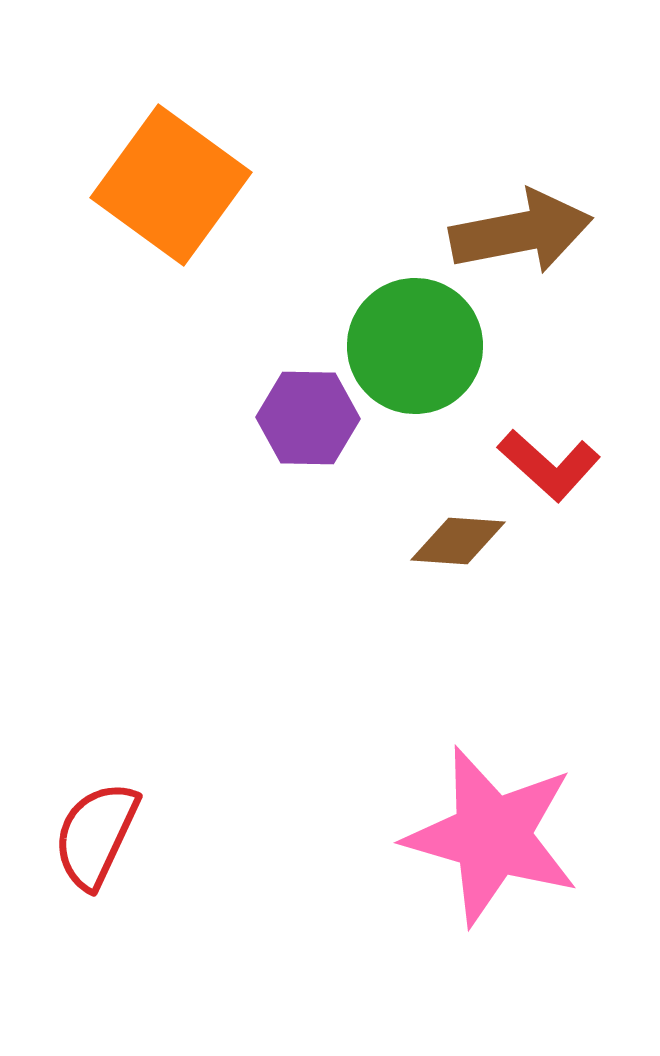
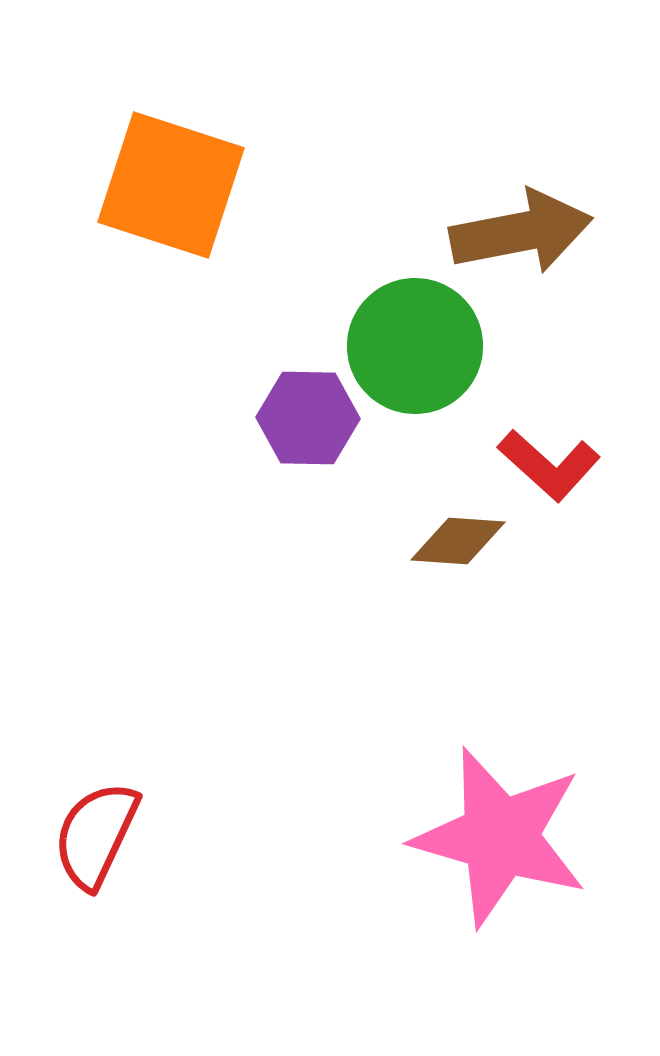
orange square: rotated 18 degrees counterclockwise
pink star: moved 8 px right, 1 px down
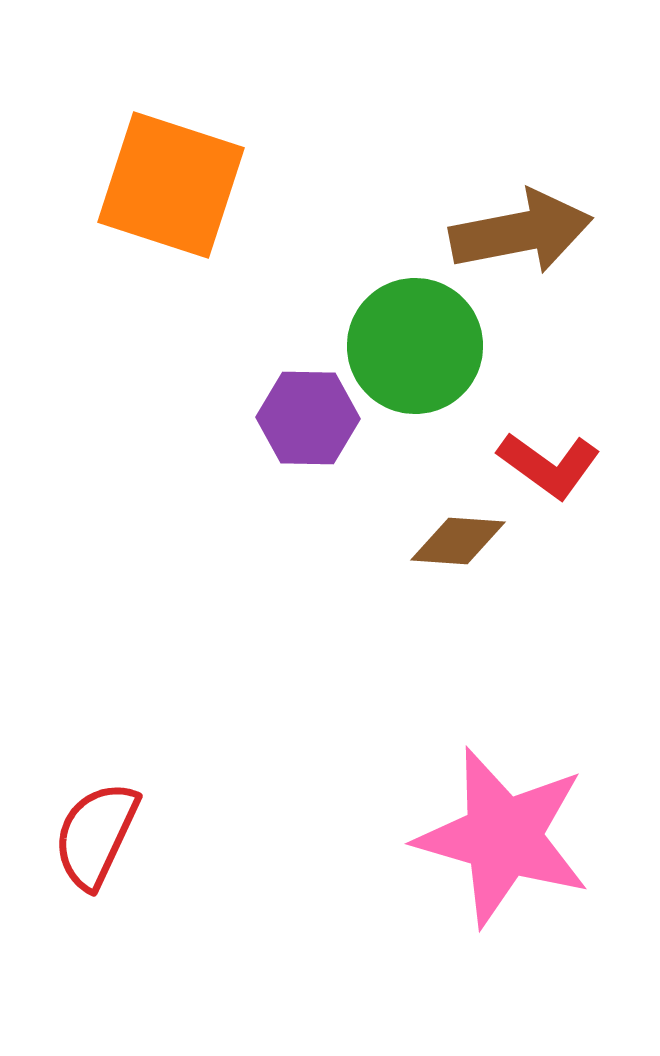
red L-shape: rotated 6 degrees counterclockwise
pink star: moved 3 px right
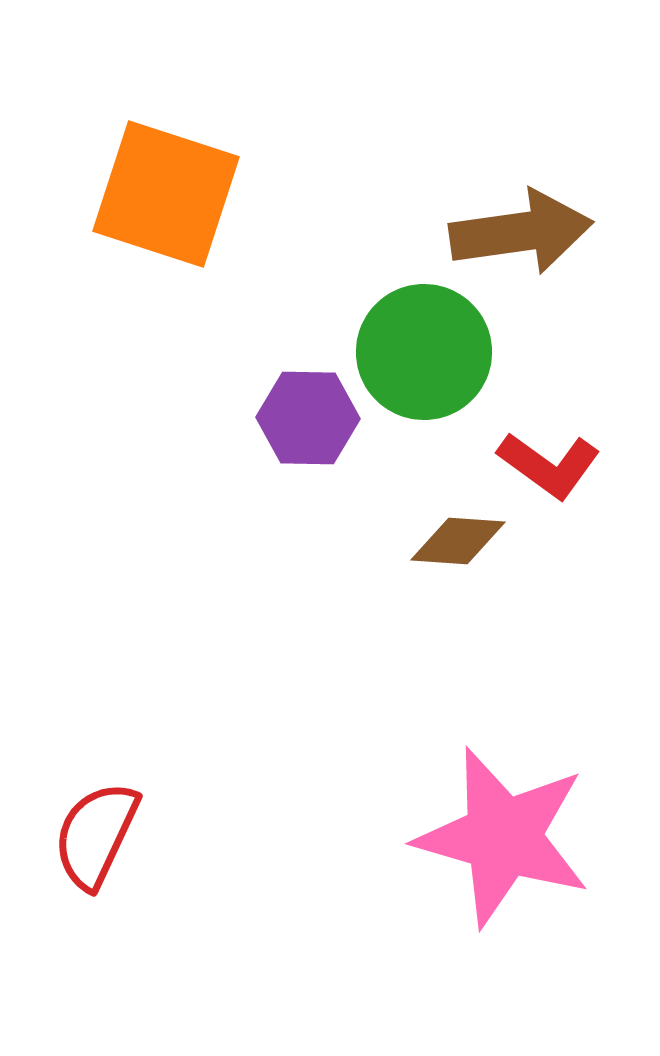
orange square: moved 5 px left, 9 px down
brown arrow: rotated 3 degrees clockwise
green circle: moved 9 px right, 6 px down
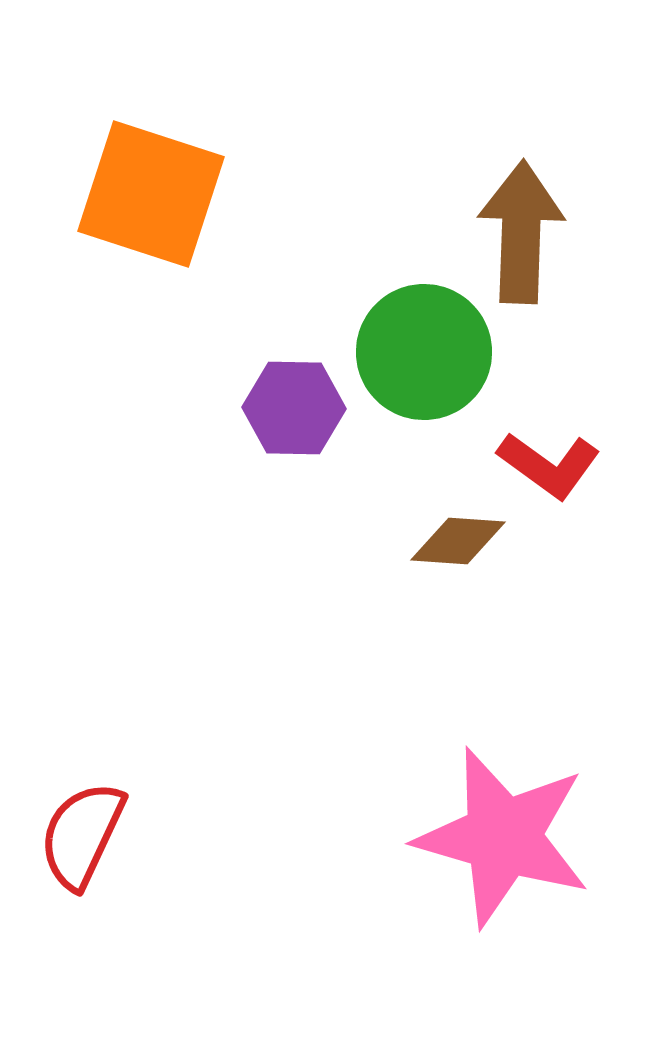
orange square: moved 15 px left
brown arrow: rotated 80 degrees counterclockwise
purple hexagon: moved 14 px left, 10 px up
red semicircle: moved 14 px left
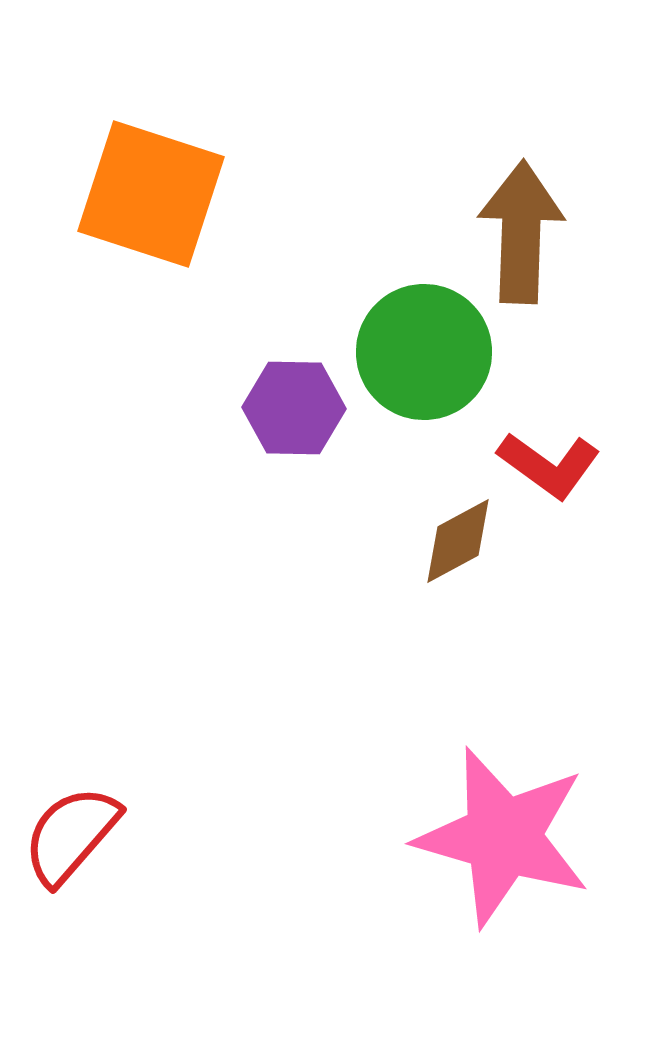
brown diamond: rotated 32 degrees counterclockwise
red semicircle: moved 11 px left; rotated 16 degrees clockwise
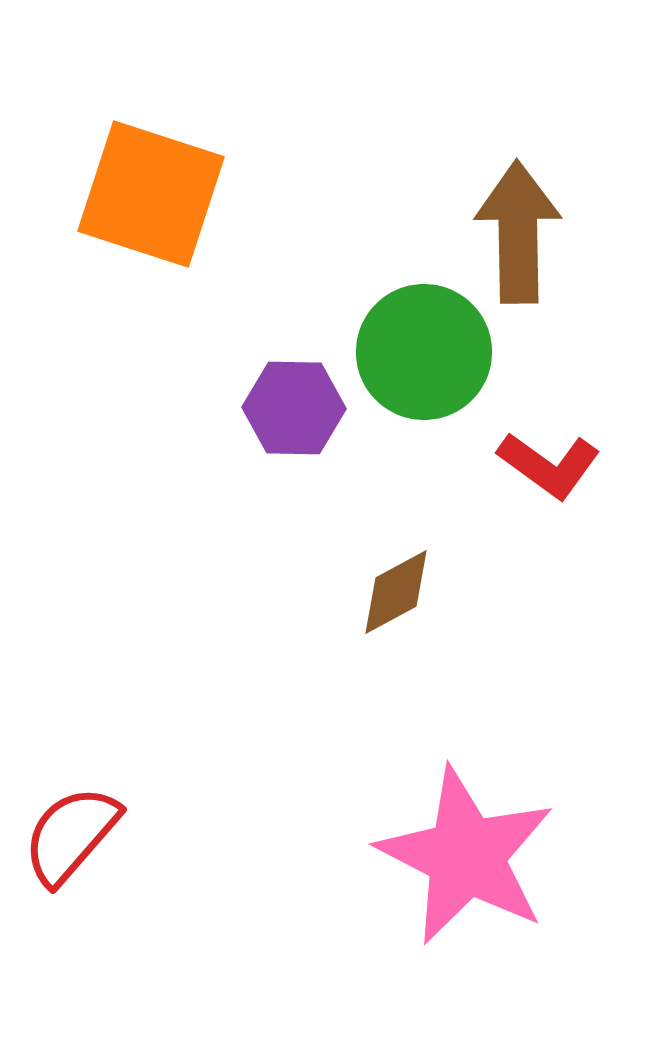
brown arrow: moved 3 px left; rotated 3 degrees counterclockwise
brown diamond: moved 62 px left, 51 px down
pink star: moved 37 px left, 19 px down; rotated 11 degrees clockwise
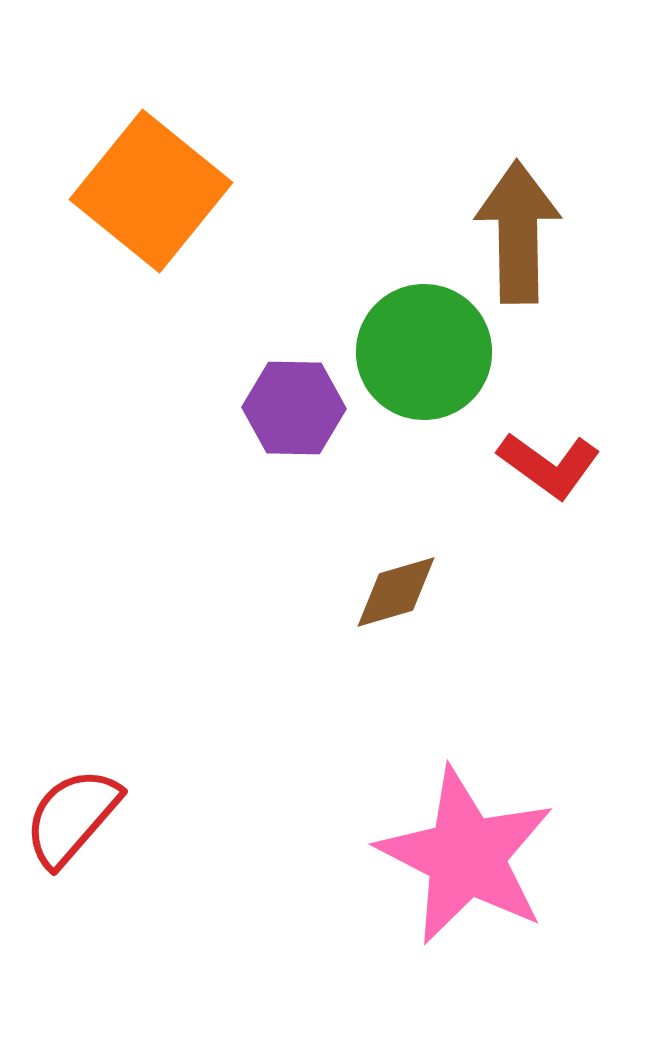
orange square: moved 3 px up; rotated 21 degrees clockwise
brown diamond: rotated 12 degrees clockwise
red semicircle: moved 1 px right, 18 px up
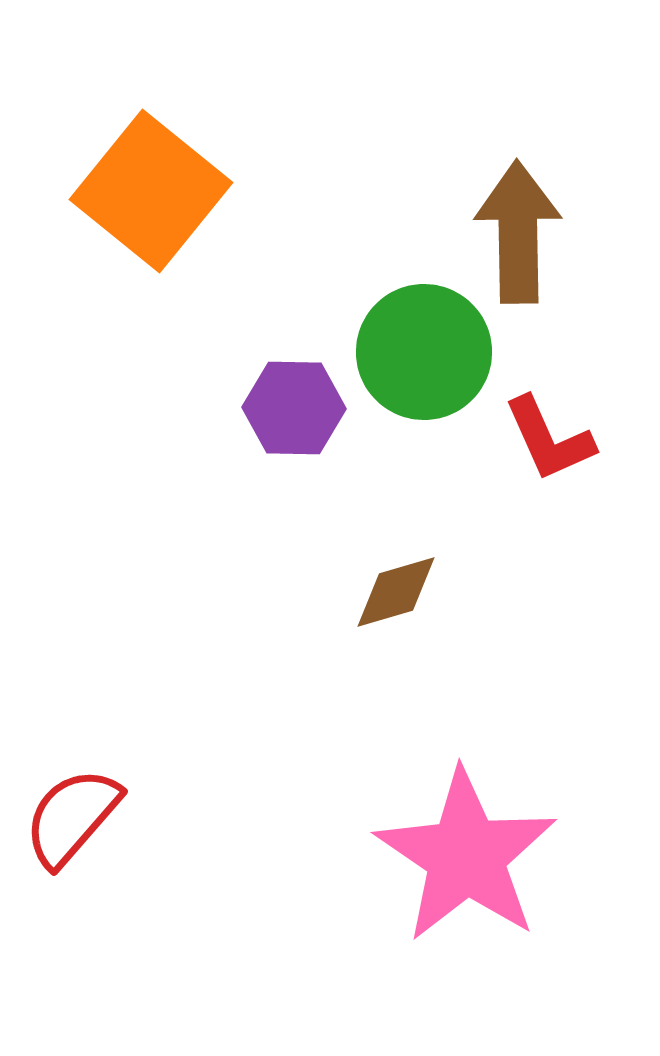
red L-shape: moved 26 px up; rotated 30 degrees clockwise
pink star: rotated 7 degrees clockwise
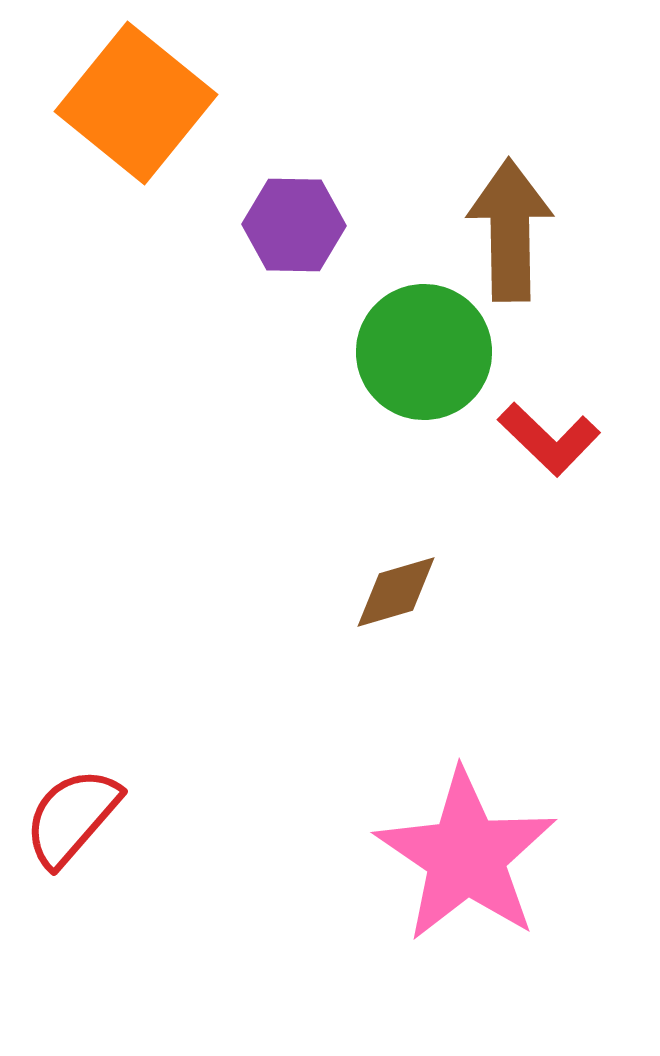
orange square: moved 15 px left, 88 px up
brown arrow: moved 8 px left, 2 px up
purple hexagon: moved 183 px up
red L-shape: rotated 22 degrees counterclockwise
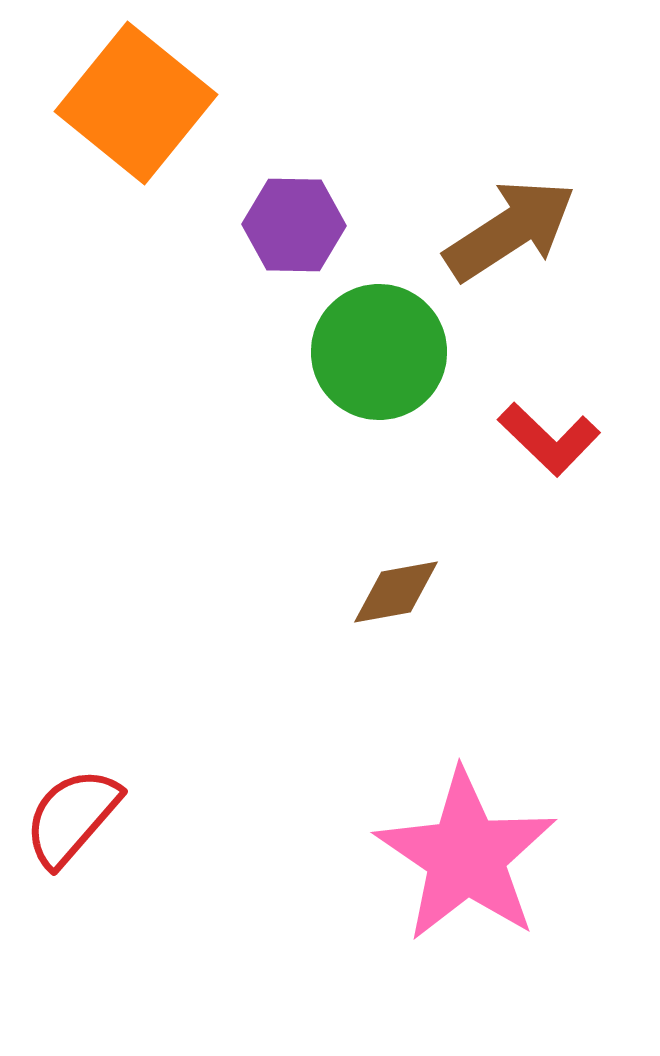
brown arrow: rotated 58 degrees clockwise
green circle: moved 45 px left
brown diamond: rotated 6 degrees clockwise
